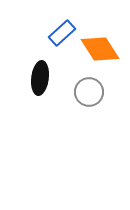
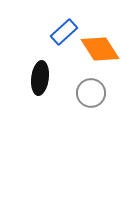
blue rectangle: moved 2 px right, 1 px up
gray circle: moved 2 px right, 1 px down
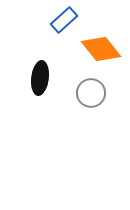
blue rectangle: moved 12 px up
orange diamond: moved 1 px right; rotated 6 degrees counterclockwise
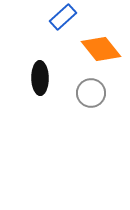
blue rectangle: moved 1 px left, 3 px up
black ellipse: rotated 8 degrees counterclockwise
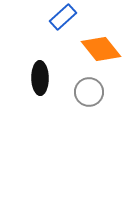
gray circle: moved 2 px left, 1 px up
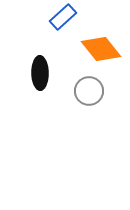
black ellipse: moved 5 px up
gray circle: moved 1 px up
